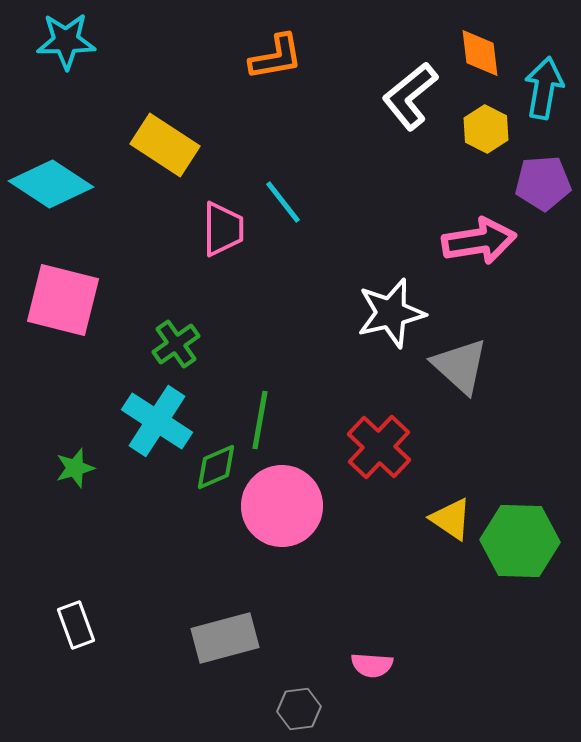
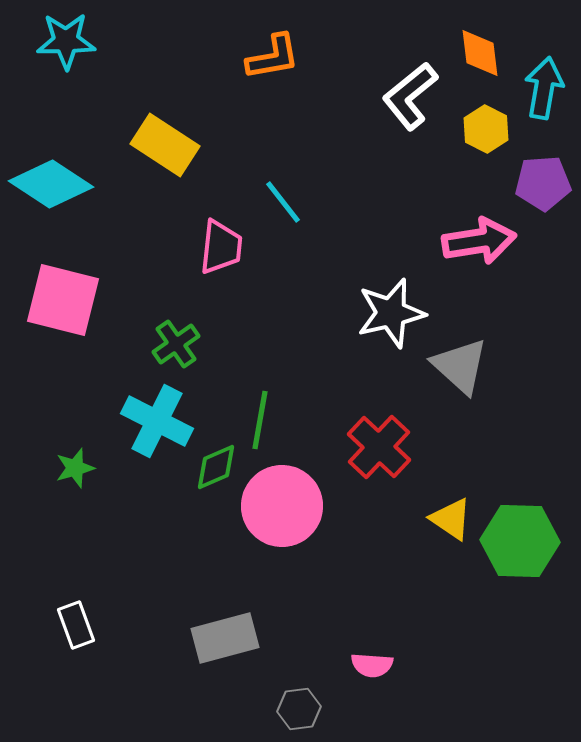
orange L-shape: moved 3 px left
pink trapezoid: moved 2 px left, 18 px down; rotated 6 degrees clockwise
cyan cross: rotated 6 degrees counterclockwise
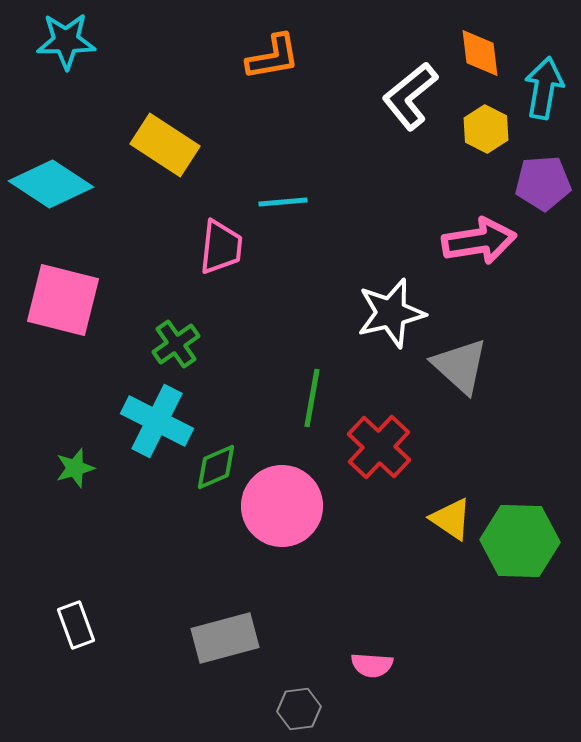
cyan line: rotated 57 degrees counterclockwise
green line: moved 52 px right, 22 px up
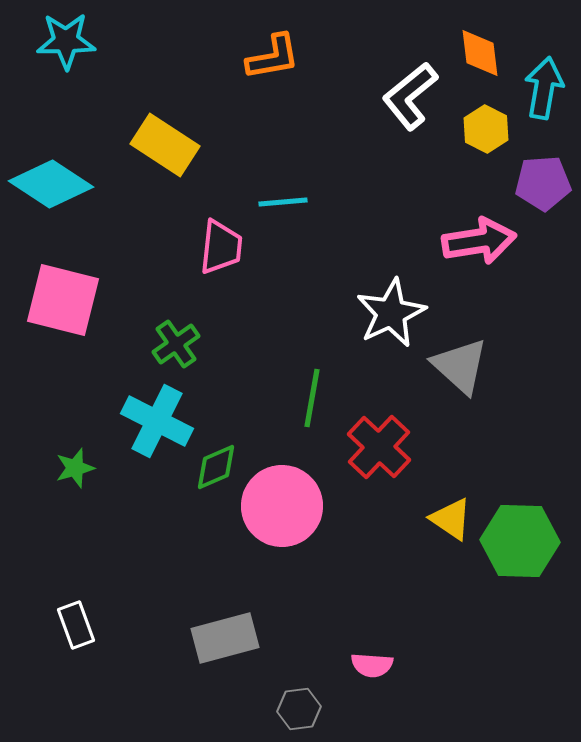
white star: rotated 12 degrees counterclockwise
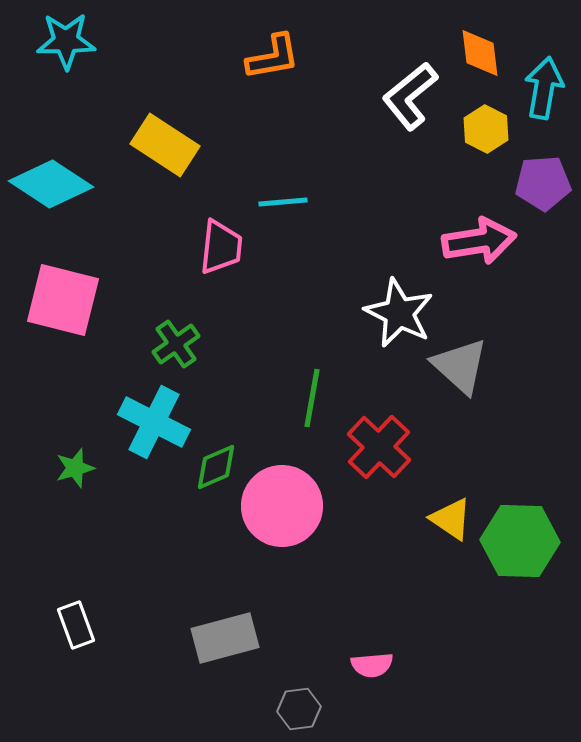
white star: moved 8 px right; rotated 20 degrees counterclockwise
cyan cross: moved 3 px left, 1 px down
pink semicircle: rotated 9 degrees counterclockwise
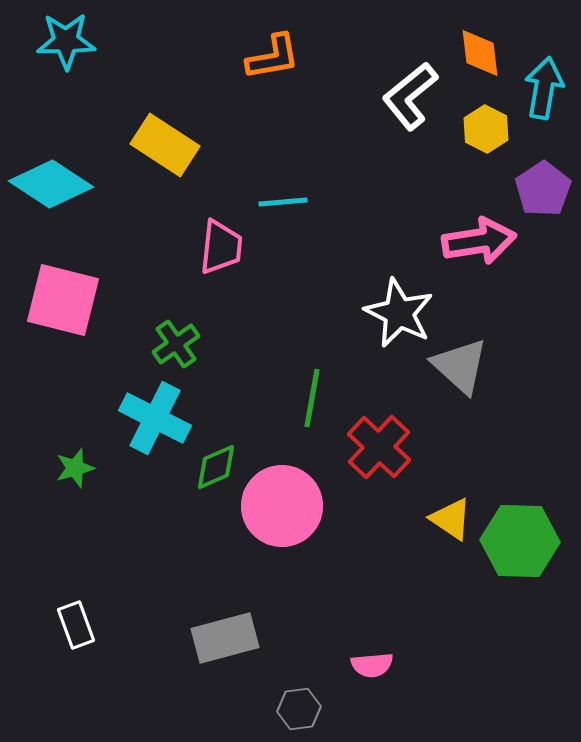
purple pentagon: moved 6 px down; rotated 30 degrees counterclockwise
cyan cross: moved 1 px right, 4 px up
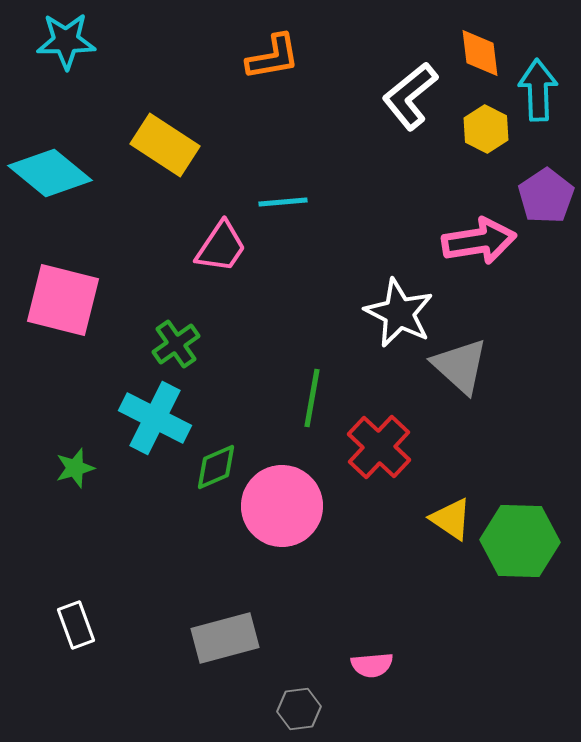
cyan arrow: moved 6 px left, 2 px down; rotated 12 degrees counterclockwise
cyan diamond: moved 1 px left, 11 px up; rotated 6 degrees clockwise
purple pentagon: moved 3 px right, 7 px down
pink trapezoid: rotated 28 degrees clockwise
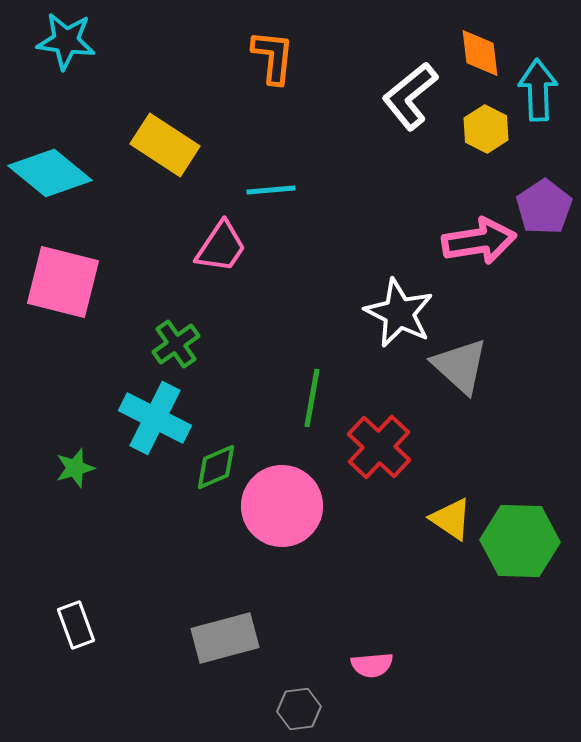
cyan star: rotated 8 degrees clockwise
orange L-shape: rotated 74 degrees counterclockwise
purple pentagon: moved 2 px left, 11 px down
cyan line: moved 12 px left, 12 px up
pink square: moved 18 px up
